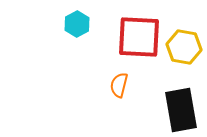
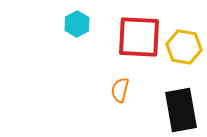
orange semicircle: moved 1 px right, 5 px down
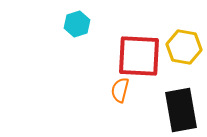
cyan hexagon: rotated 10 degrees clockwise
red square: moved 19 px down
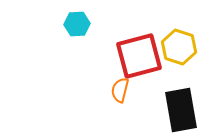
cyan hexagon: rotated 15 degrees clockwise
yellow hexagon: moved 5 px left; rotated 8 degrees clockwise
red square: rotated 18 degrees counterclockwise
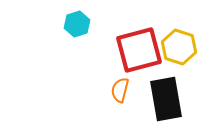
cyan hexagon: rotated 15 degrees counterclockwise
red square: moved 6 px up
black rectangle: moved 15 px left, 11 px up
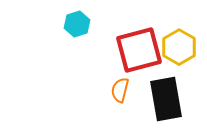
yellow hexagon: rotated 12 degrees clockwise
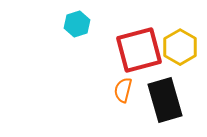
yellow hexagon: moved 1 px right
orange semicircle: moved 3 px right
black rectangle: moved 1 px left, 1 px down; rotated 6 degrees counterclockwise
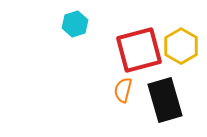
cyan hexagon: moved 2 px left
yellow hexagon: moved 1 px right, 1 px up
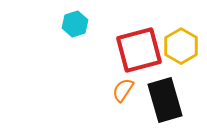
orange semicircle: rotated 20 degrees clockwise
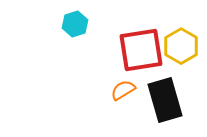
red square: moved 2 px right; rotated 6 degrees clockwise
orange semicircle: rotated 25 degrees clockwise
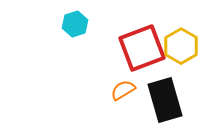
red square: moved 1 px right, 2 px up; rotated 12 degrees counterclockwise
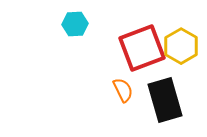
cyan hexagon: rotated 15 degrees clockwise
orange semicircle: rotated 95 degrees clockwise
